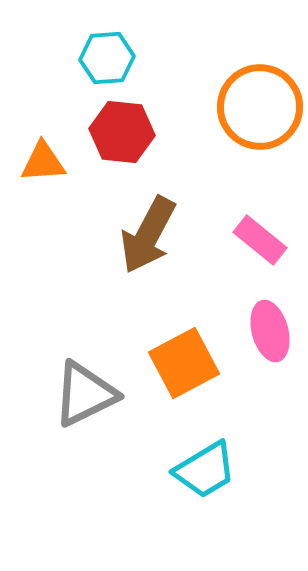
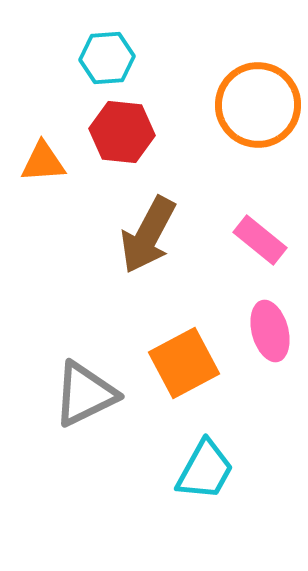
orange circle: moved 2 px left, 2 px up
cyan trapezoid: rotated 30 degrees counterclockwise
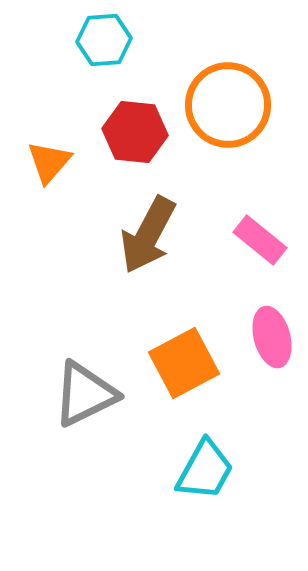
cyan hexagon: moved 3 px left, 18 px up
orange circle: moved 30 px left
red hexagon: moved 13 px right
orange triangle: moved 6 px right; rotated 45 degrees counterclockwise
pink ellipse: moved 2 px right, 6 px down
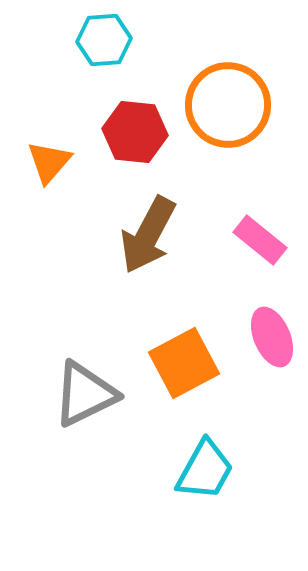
pink ellipse: rotated 8 degrees counterclockwise
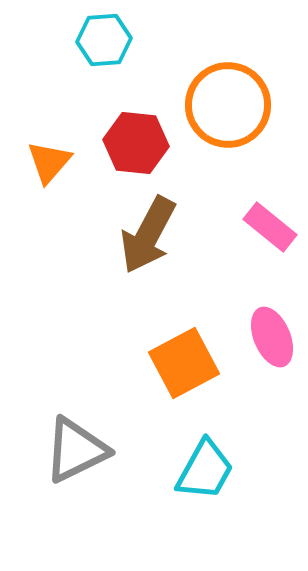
red hexagon: moved 1 px right, 11 px down
pink rectangle: moved 10 px right, 13 px up
gray triangle: moved 9 px left, 56 px down
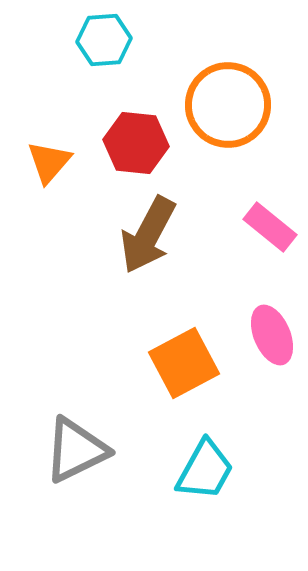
pink ellipse: moved 2 px up
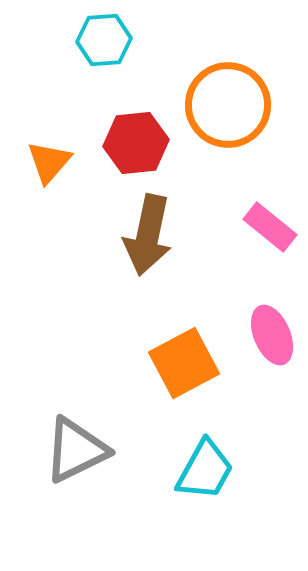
red hexagon: rotated 12 degrees counterclockwise
brown arrow: rotated 16 degrees counterclockwise
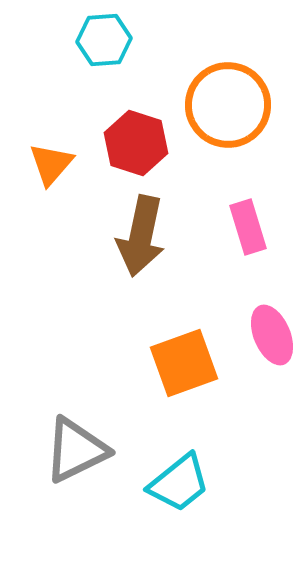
red hexagon: rotated 24 degrees clockwise
orange triangle: moved 2 px right, 2 px down
pink rectangle: moved 22 px left; rotated 34 degrees clockwise
brown arrow: moved 7 px left, 1 px down
orange square: rotated 8 degrees clockwise
cyan trapezoid: moved 26 px left, 13 px down; rotated 22 degrees clockwise
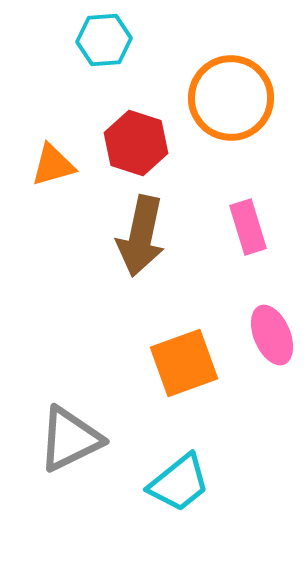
orange circle: moved 3 px right, 7 px up
orange triangle: moved 2 px right, 1 px down; rotated 33 degrees clockwise
gray triangle: moved 6 px left, 11 px up
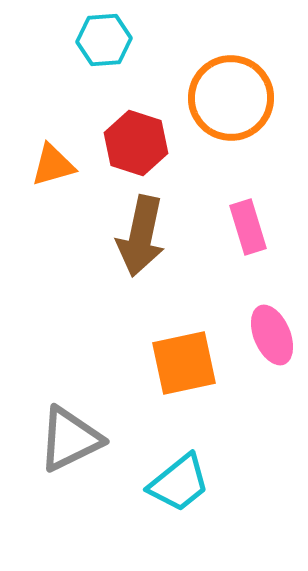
orange square: rotated 8 degrees clockwise
